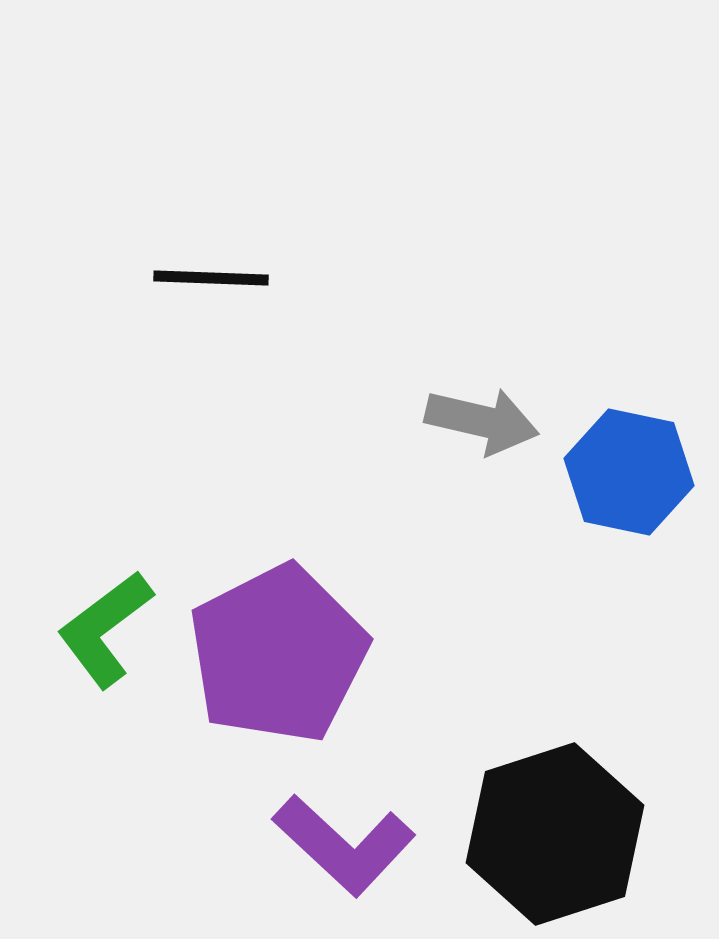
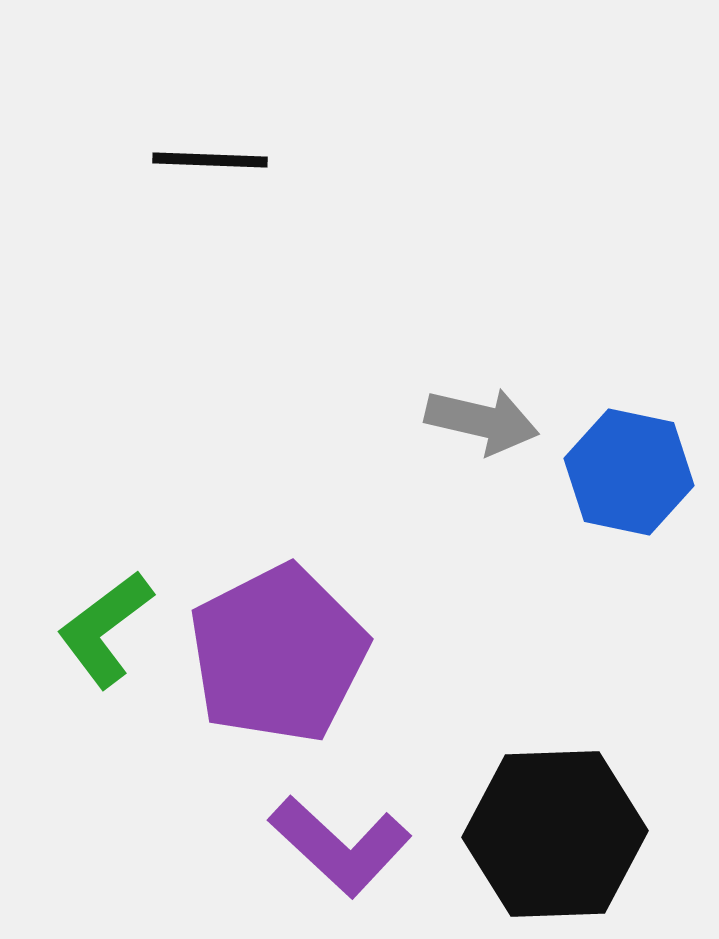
black line: moved 1 px left, 118 px up
black hexagon: rotated 16 degrees clockwise
purple L-shape: moved 4 px left, 1 px down
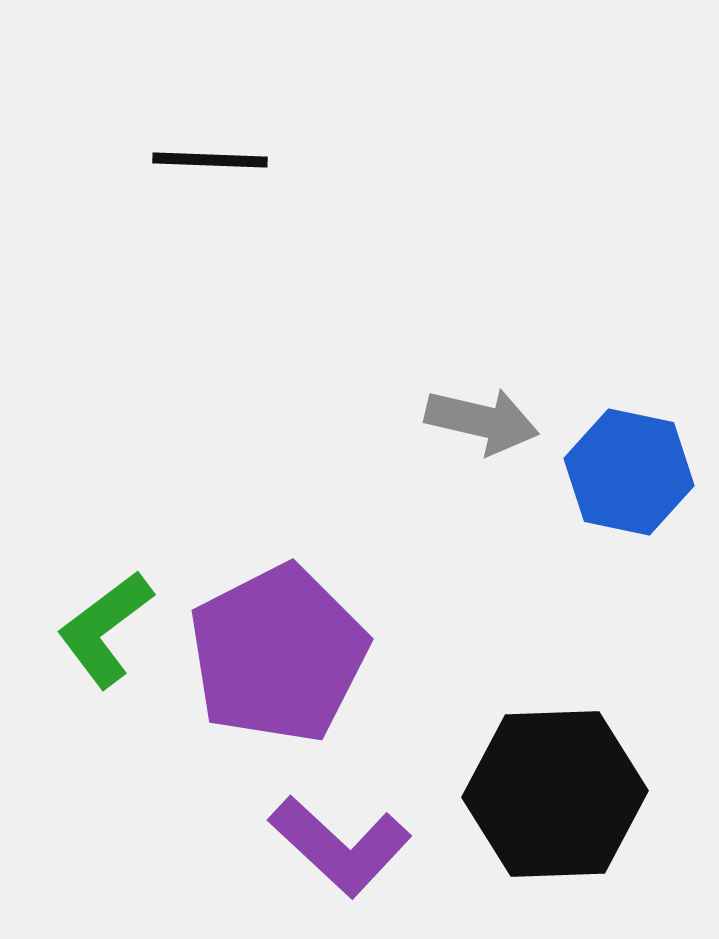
black hexagon: moved 40 px up
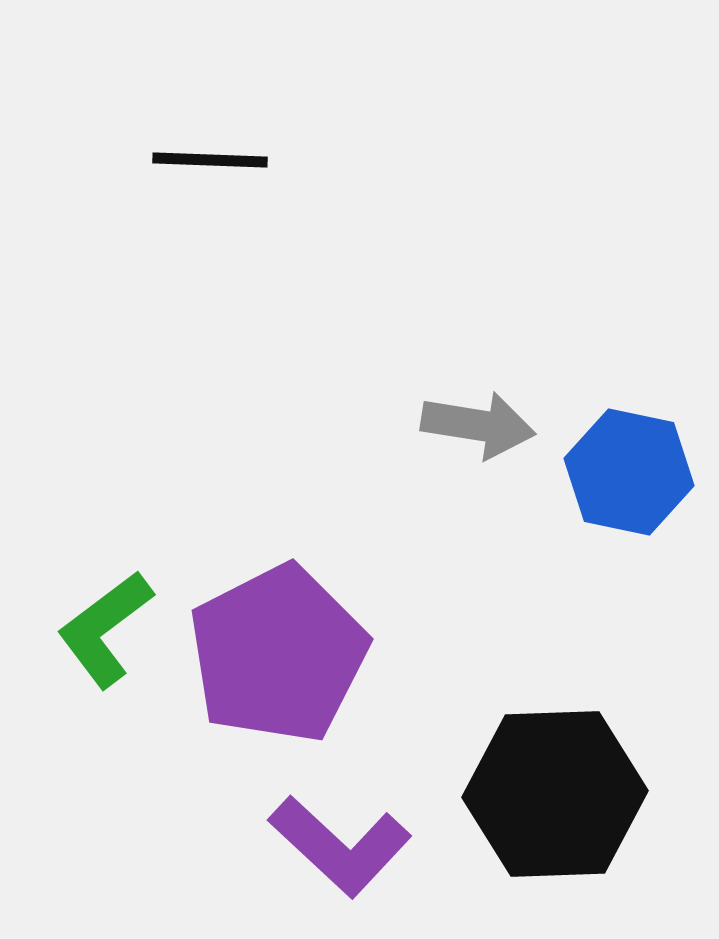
gray arrow: moved 4 px left, 4 px down; rotated 4 degrees counterclockwise
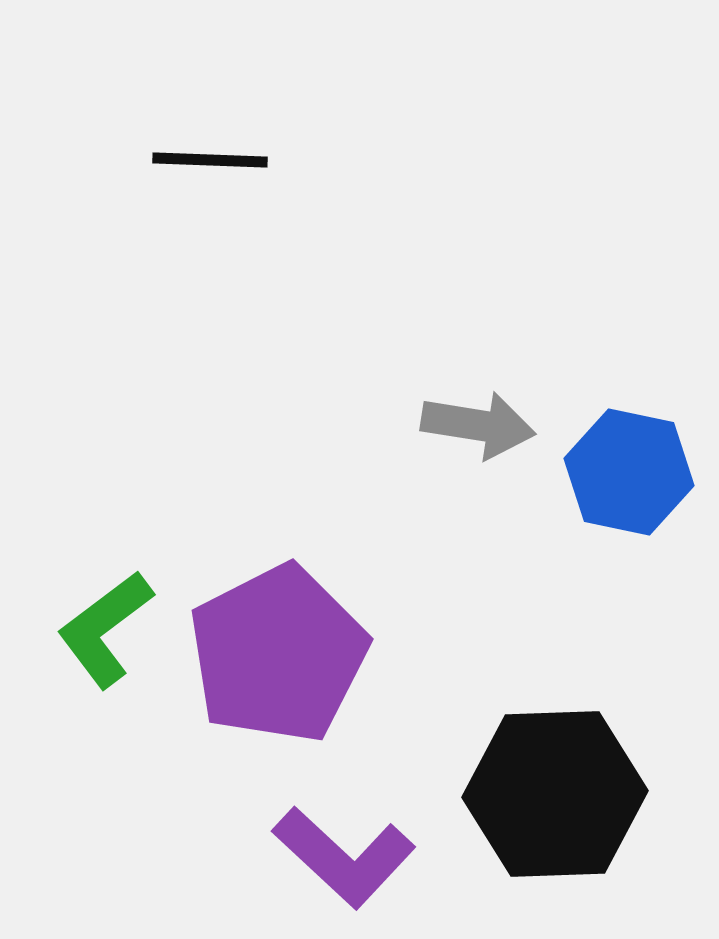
purple L-shape: moved 4 px right, 11 px down
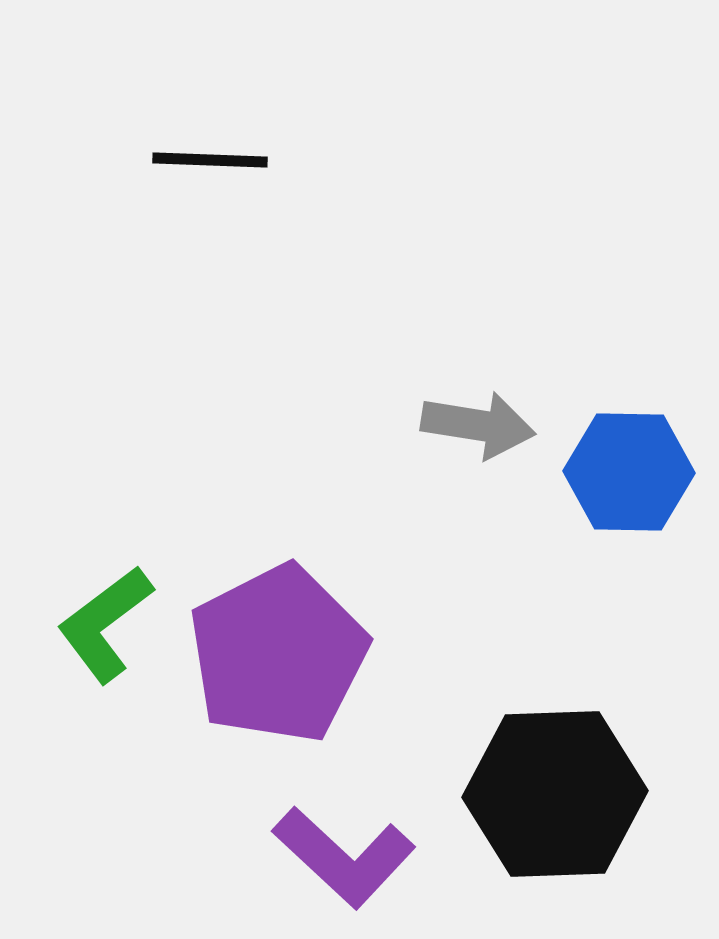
blue hexagon: rotated 11 degrees counterclockwise
green L-shape: moved 5 px up
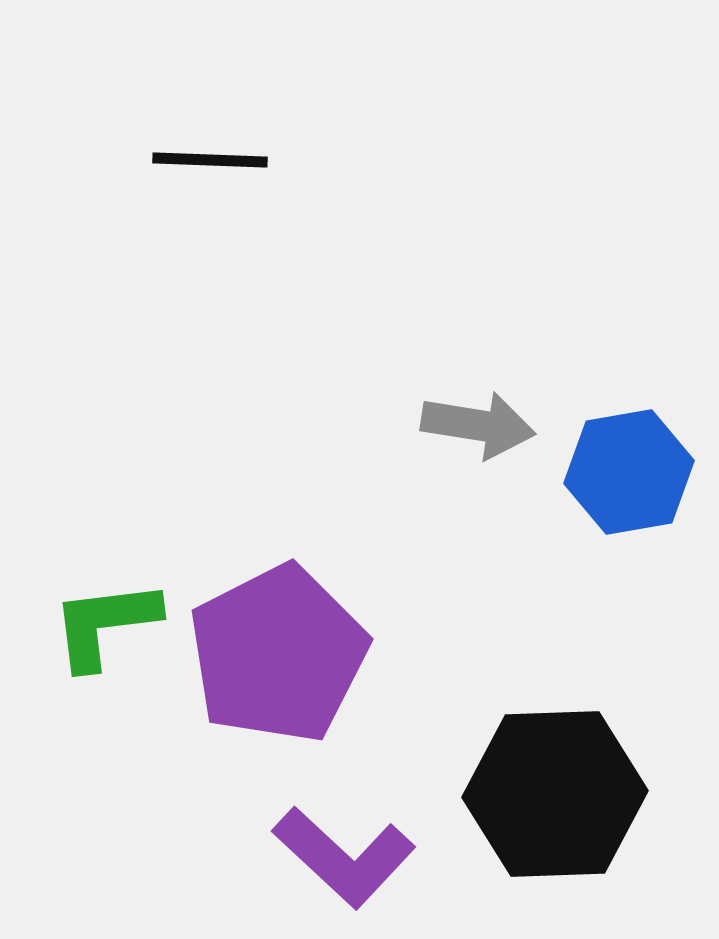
blue hexagon: rotated 11 degrees counterclockwise
green L-shape: rotated 30 degrees clockwise
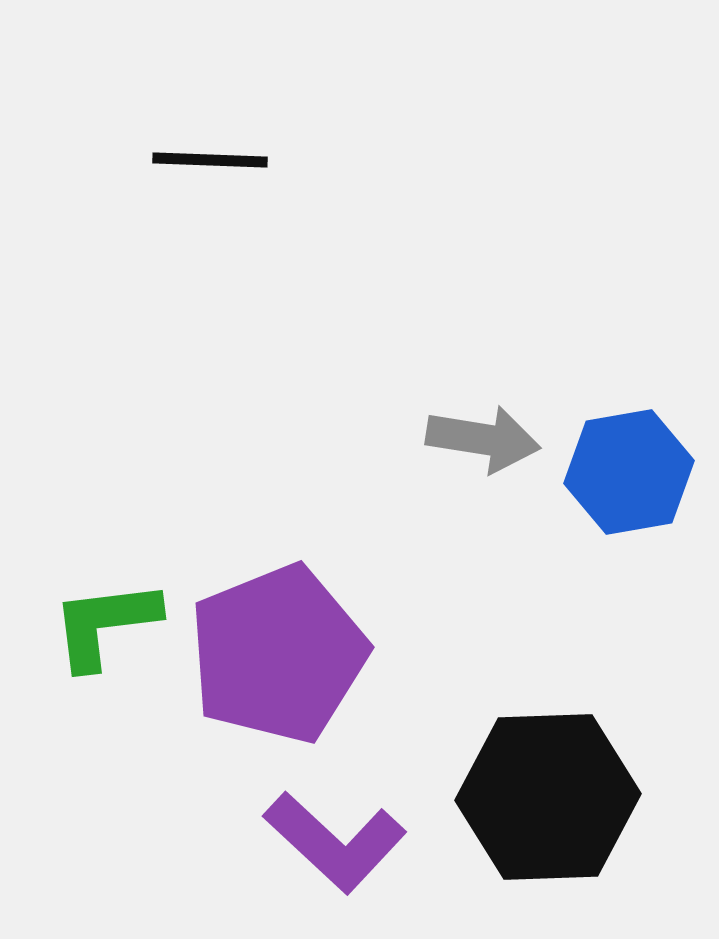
gray arrow: moved 5 px right, 14 px down
purple pentagon: rotated 5 degrees clockwise
black hexagon: moved 7 px left, 3 px down
purple L-shape: moved 9 px left, 15 px up
